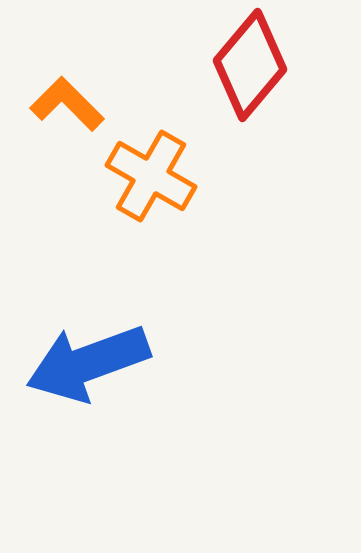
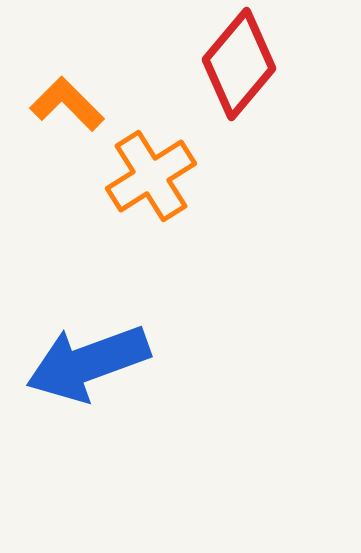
red diamond: moved 11 px left, 1 px up
orange cross: rotated 28 degrees clockwise
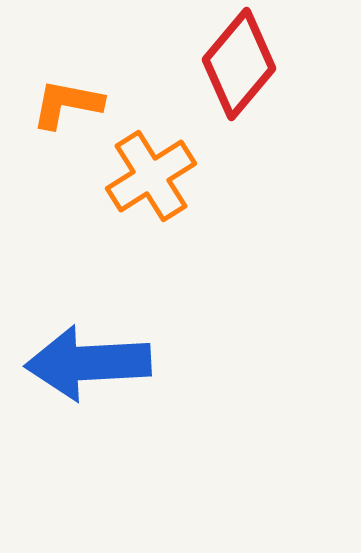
orange L-shape: rotated 34 degrees counterclockwise
blue arrow: rotated 17 degrees clockwise
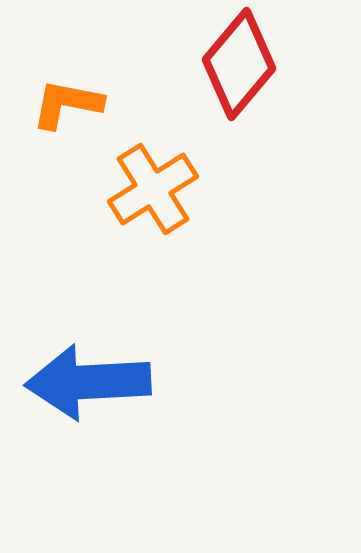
orange cross: moved 2 px right, 13 px down
blue arrow: moved 19 px down
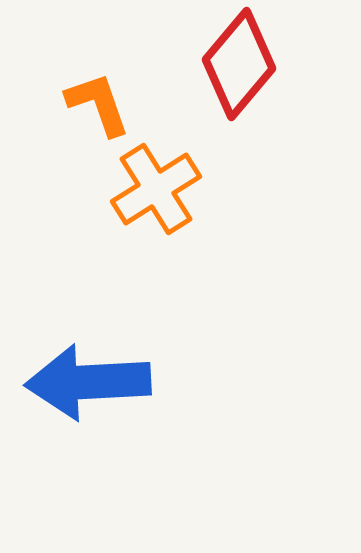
orange L-shape: moved 31 px right; rotated 60 degrees clockwise
orange cross: moved 3 px right
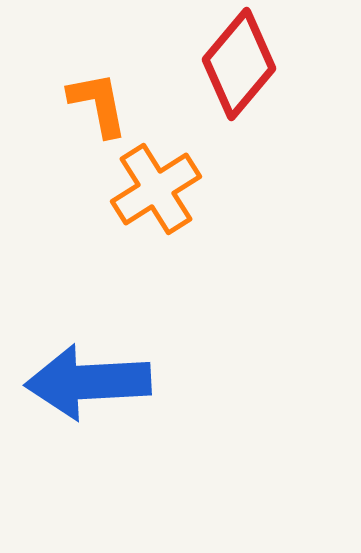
orange L-shape: rotated 8 degrees clockwise
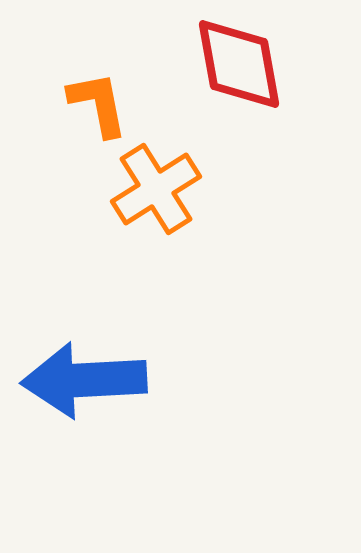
red diamond: rotated 50 degrees counterclockwise
blue arrow: moved 4 px left, 2 px up
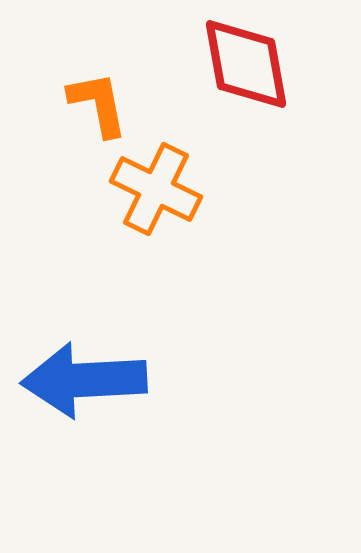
red diamond: moved 7 px right
orange cross: rotated 32 degrees counterclockwise
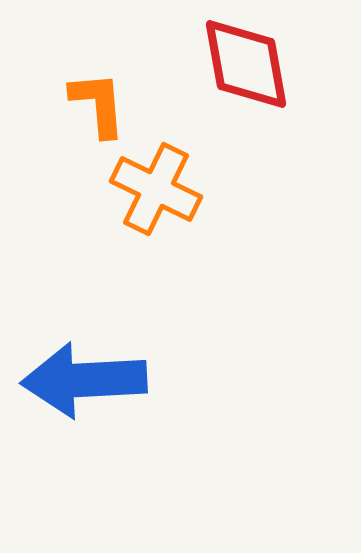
orange L-shape: rotated 6 degrees clockwise
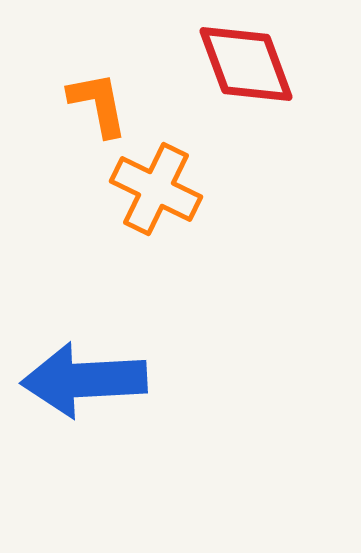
red diamond: rotated 10 degrees counterclockwise
orange L-shape: rotated 6 degrees counterclockwise
